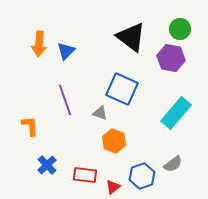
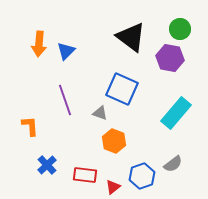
purple hexagon: moved 1 px left
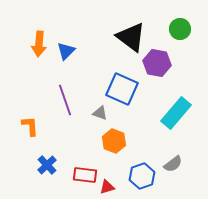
purple hexagon: moved 13 px left, 5 px down
red triangle: moved 6 px left; rotated 21 degrees clockwise
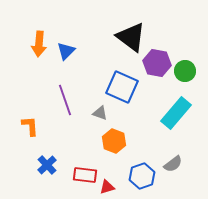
green circle: moved 5 px right, 42 px down
blue square: moved 2 px up
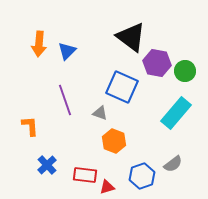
blue triangle: moved 1 px right
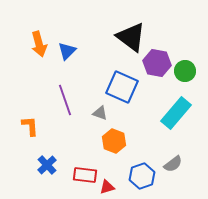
orange arrow: rotated 20 degrees counterclockwise
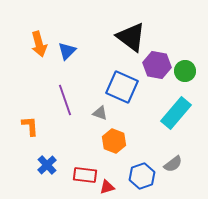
purple hexagon: moved 2 px down
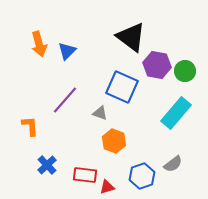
purple line: rotated 60 degrees clockwise
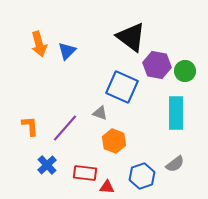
purple line: moved 28 px down
cyan rectangle: rotated 40 degrees counterclockwise
gray semicircle: moved 2 px right
red rectangle: moved 2 px up
red triangle: rotated 21 degrees clockwise
